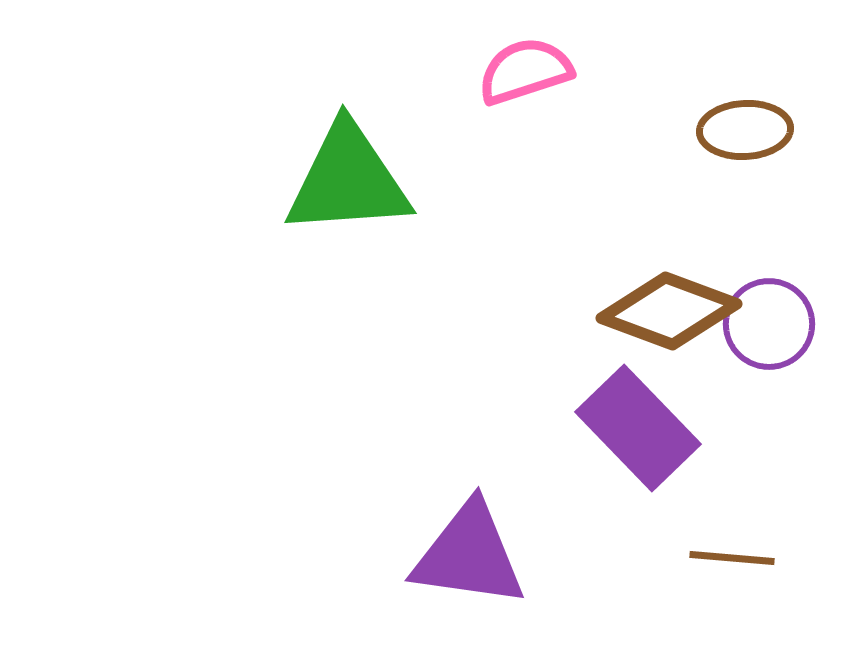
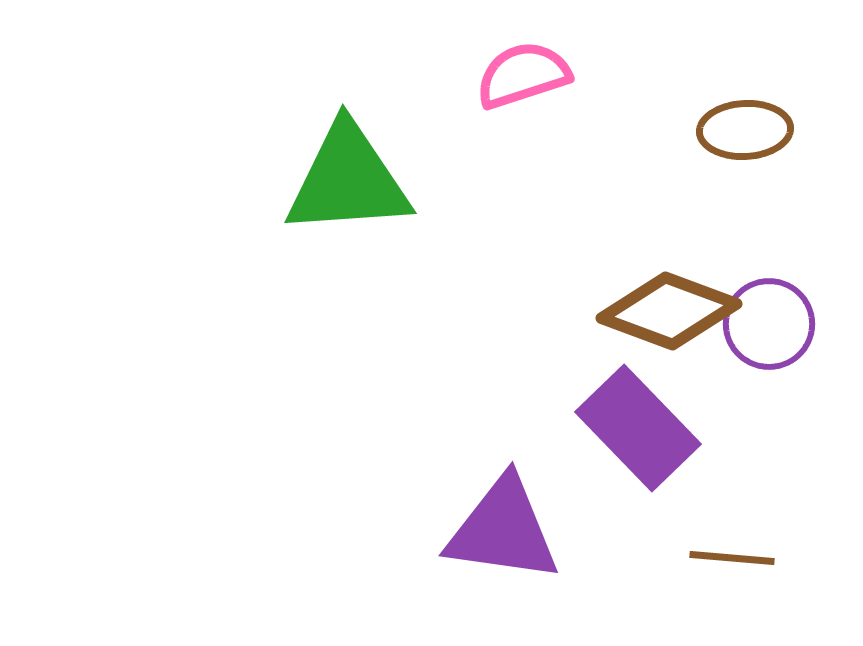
pink semicircle: moved 2 px left, 4 px down
purple triangle: moved 34 px right, 25 px up
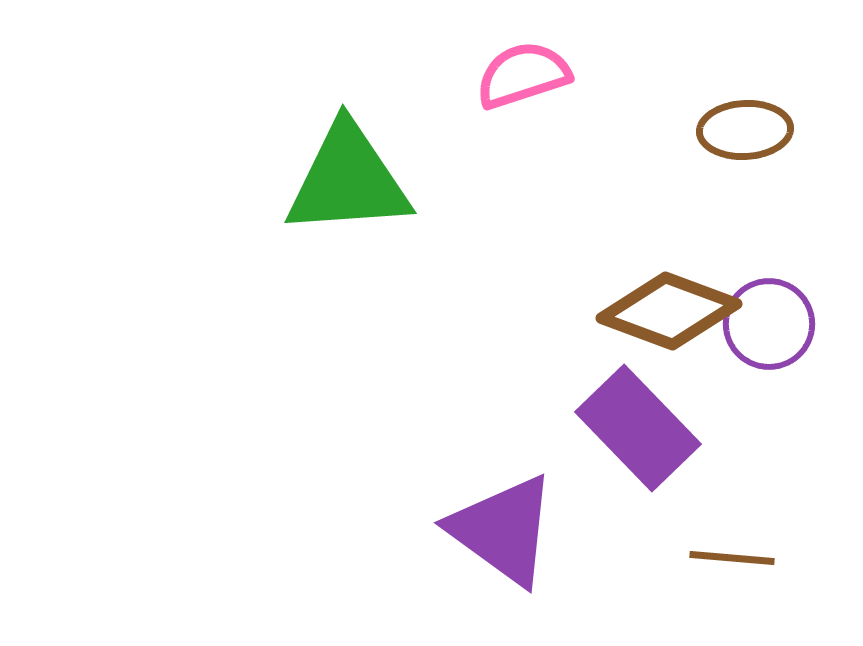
purple triangle: rotated 28 degrees clockwise
